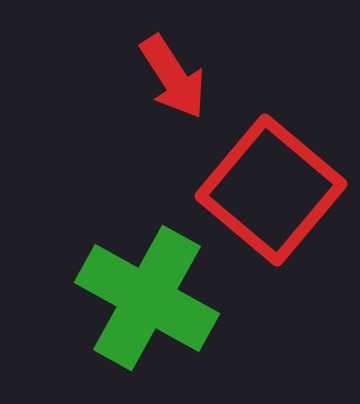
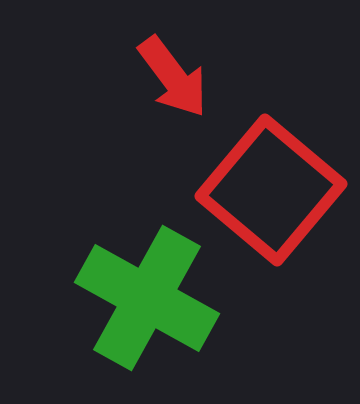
red arrow: rotated 4 degrees counterclockwise
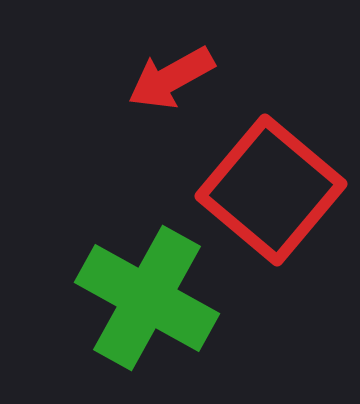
red arrow: moved 2 px left, 1 px down; rotated 98 degrees clockwise
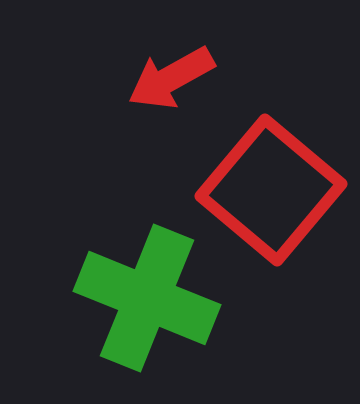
green cross: rotated 7 degrees counterclockwise
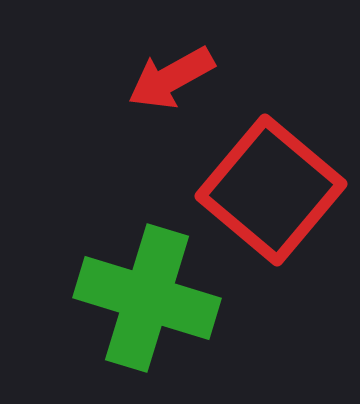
green cross: rotated 5 degrees counterclockwise
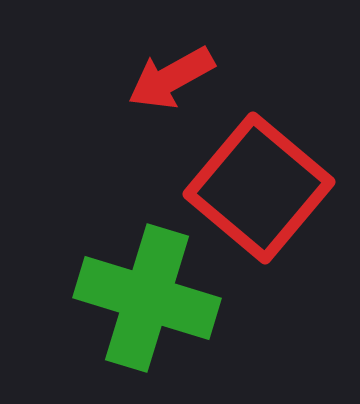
red square: moved 12 px left, 2 px up
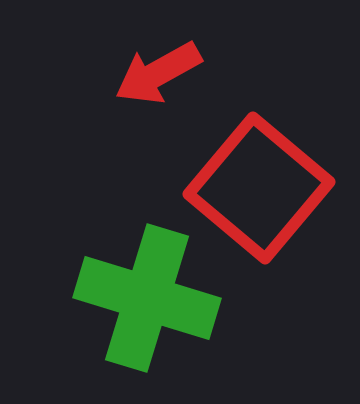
red arrow: moved 13 px left, 5 px up
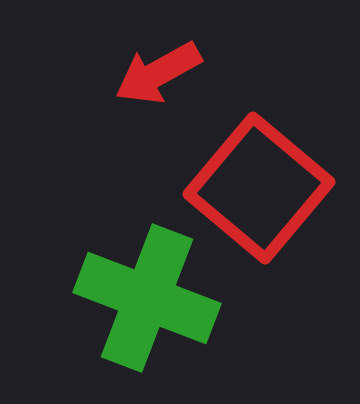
green cross: rotated 4 degrees clockwise
